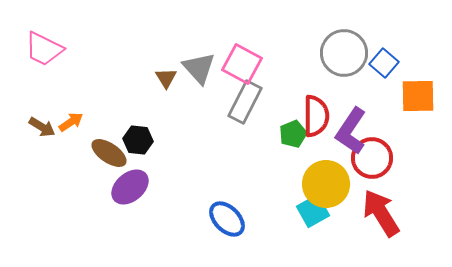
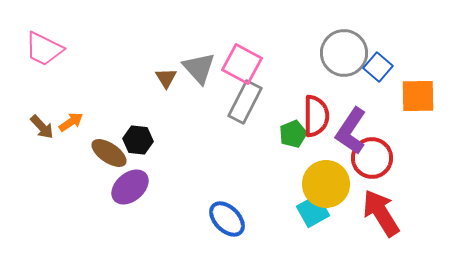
blue square: moved 6 px left, 4 px down
brown arrow: rotated 16 degrees clockwise
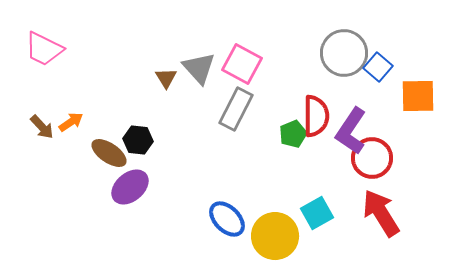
gray rectangle: moved 9 px left, 7 px down
yellow circle: moved 51 px left, 52 px down
cyan square: moved 4 px right, 2 px down
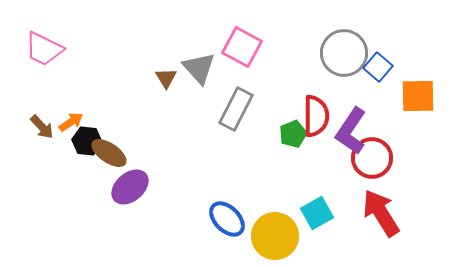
pink square: moved 17 px up
black hexagon: moved 51 px left, 1 px down
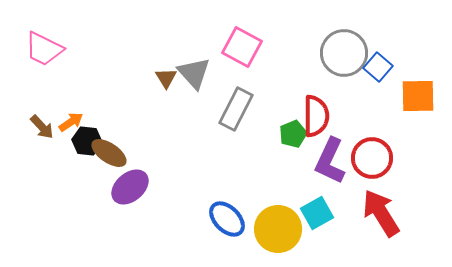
gray triangle: moved 5 px left, 5 px down
purple L-shape: moved 21 px left, 30 px down; rotated 9 degrees counterclockwise
yellow circle: moved 3 px right, 7 px up
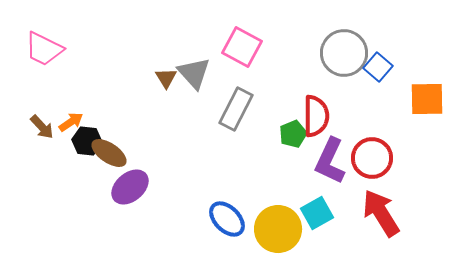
orange square: moved 9 px right, 3 px down
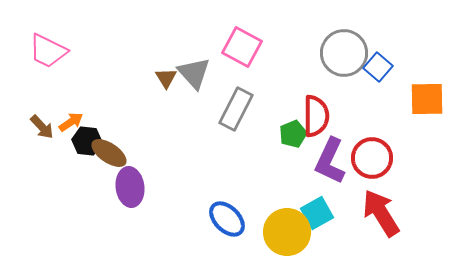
pink trapezoid: moved 4 px right, 2 px down
purple ellipse: rotated 57 degrees counterclockwise
yellow circle: moved 9 px right, 3 px down
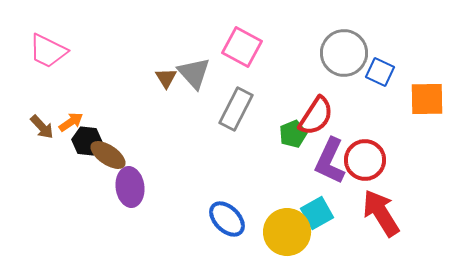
blue square: moved 2 px right, 5 px down; rotated 16 degrees counterclockwise
red semicircle: rotated 33 degrees clockwise
brown ellipse: moved 1 px left, 2 px down
red circle: moved 7 px left, 2 px down
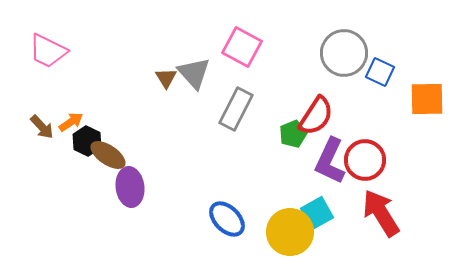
black hexagon: rotated 20 degrees clockwise
yellow circle: moved 3 px right
